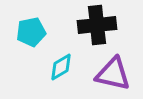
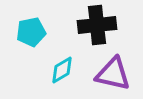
cyan diamond: moved 1 px right, 3 px down
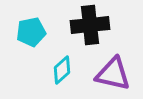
black cross: moved 7 px left
cyan diamond: rotated 12 degrees counterclockwise
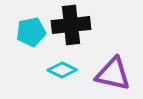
black cross: moved 19 px left
cyan diamond: rotated 68 degrees clockwise
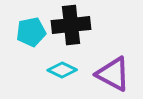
purple triangle: rotated 15 degrees clockwise
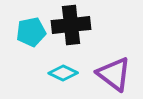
cyan diamond: moved 1 px right, 3 px down
purple triangle: moved 1 px right; rotated 9 degrees clockwise
